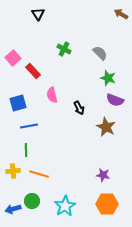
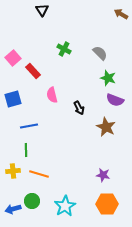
black triangle: moved 4 px right, 4 px up
blue square: moved 5 px left, 4 px up
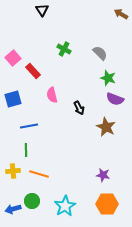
purple semicircle: moved 1 px up
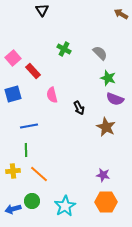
blue square: moved 5 px up
orange line: rotated 24 degrees clockwise
orange hexagon: moved 1 px left, 2 px up
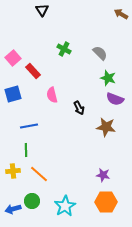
brown star: rotated 18 degrees counterclockwise
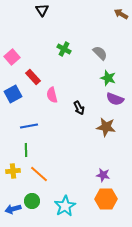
pink square: moved 1 px left, 1 px up
red rectangle: moved 6 px down
blue square: rotated 12 degrees counterclockwise
orange hexagon: moved 3 px up
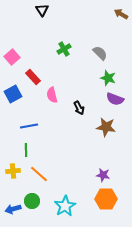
green cross: rotated 32 degrees clockwise
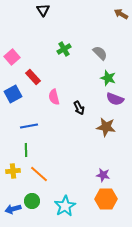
black triangle: moved 1 px right
pink semicircle: moved 2 px right, 2 px down
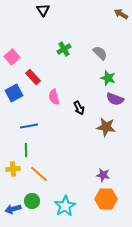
blue square: moved 1 px right, 1 px up
yellow cross: moved 2 px up
